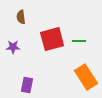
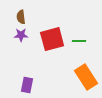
purple star: moved 8 px right, 12 px up
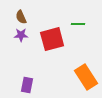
brown semicircle: rotated 16 degrees counterclockwise
green line: moved 1 px left, 17 px up
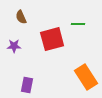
purple star: moved 7 px left, 11 px down
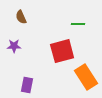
red square: moved 10 px right, 12 px down
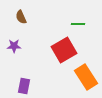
red square: moved 2 px right, 1 px up; rotated 15 degrees counterclockwise
purple rectangle: moved 3 px left, 1 px down
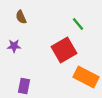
green line: rotated 48 degrees clockwise
orange rectangle: rotated 30 degrees counterclockwise
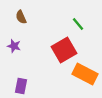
purple star: rotated 16 degrees clockwise
orange rectangle: moved 1 px left, 3 px up
purple rectangle: moved 3 px left
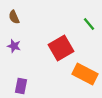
brown semicircle: moved 7 px left
green line: moved 11 px right
red square: moved 3 px left, 2 px up
